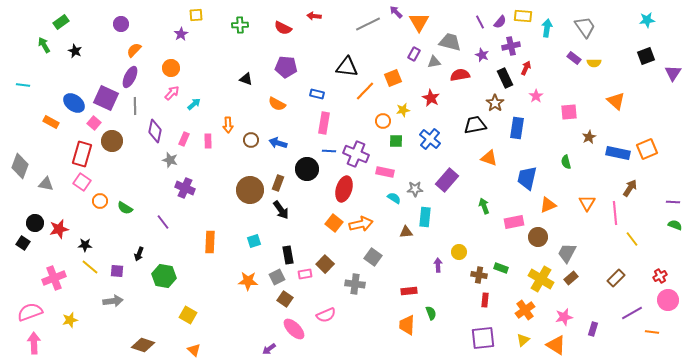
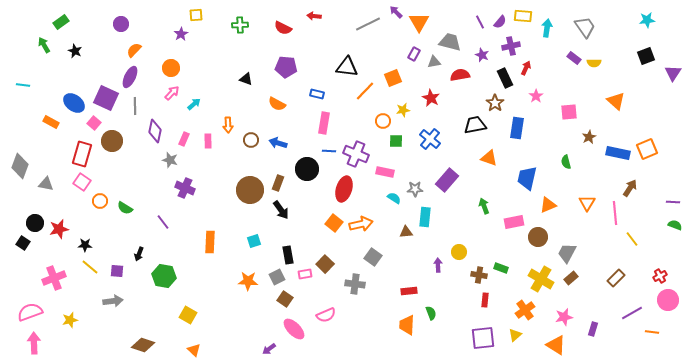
yellow triangle at (523, 340): moved 8 px left, 5 px up
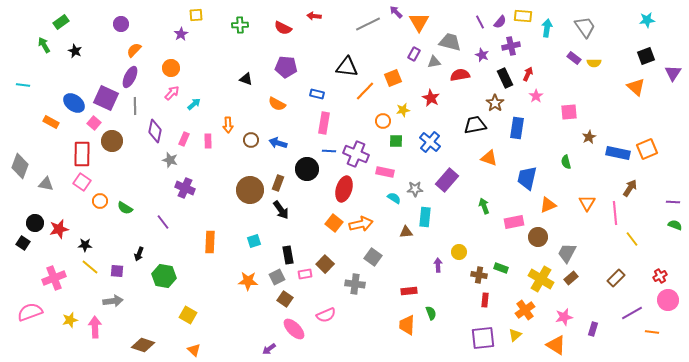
red arrow at (526, 68): moved 2 px right, 6 px down
orange triangle at (616, 101): moved 20 px right, 14 px up
blue cross at (430, 139): moved 3 px down
red rectangle at (82, 154): rotated 15 degrees counterclockwise
pink arrow at (34, 343): moved 61 px right, 16 px up
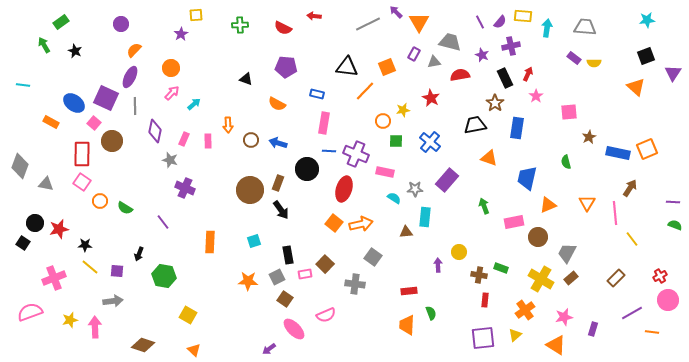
gray trapezoid at (585, 27): rotated 50 degrees counterclockwise
orange square at (393, 78): moved 6 px left, 11 px up
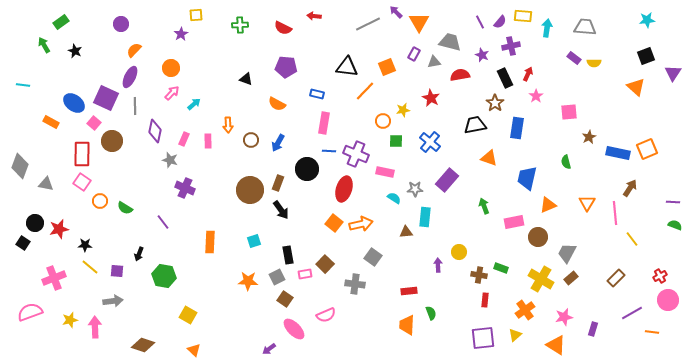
blue arrow at (278, 143): rotated 78 degrees counterclockwise
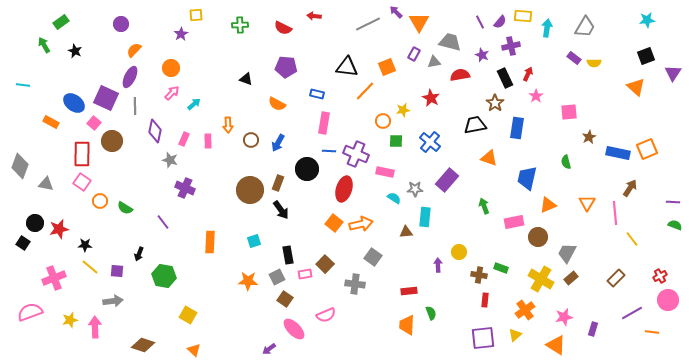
gray trapezoid at (585, 27): rotated 115 degrees clockwise
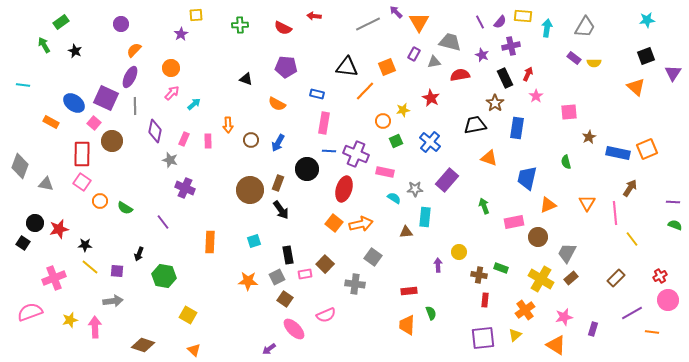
green square at (396, 141): rotated 24 degrees counterclockwise
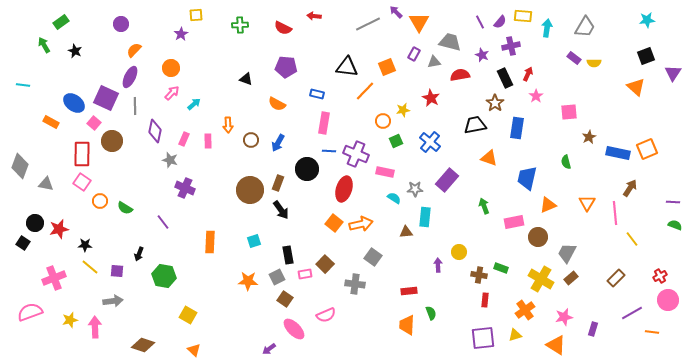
yellow triangle at (515, 335): rotated 24 degrees clockwise
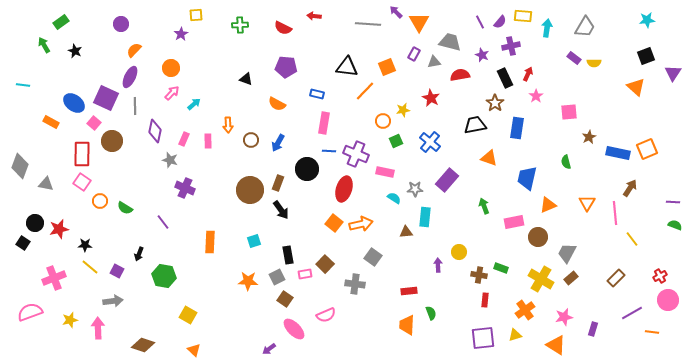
gray line at (368, 24): rotated 30 degrees clockwise
purple square at (117, 271): rotated 24 degrees clockwise
pink arrow at (95, 327): moved 3 px right, 1 px down
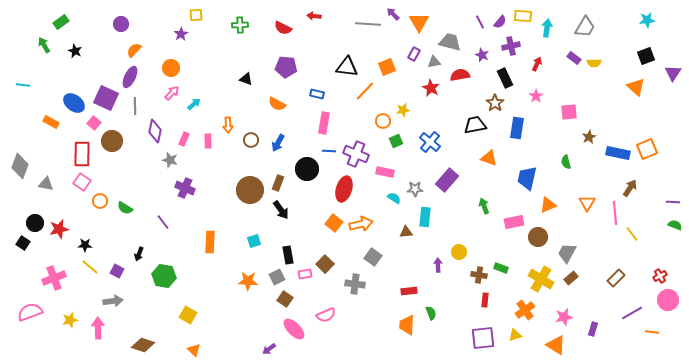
purple arrow at (396, 12): moved 3 px left, 2 px down
red arrow at (528, 74): moved 9 px right, 10 px up
red star at (431, 98): moved 10 px up
yellow line at (632, 239): moved 5 px up
